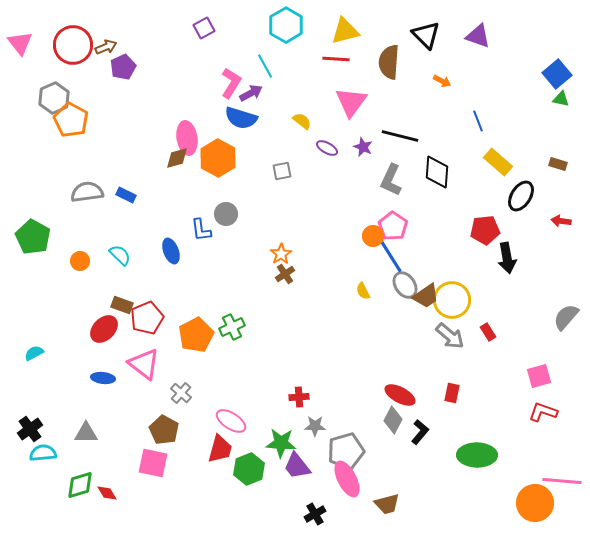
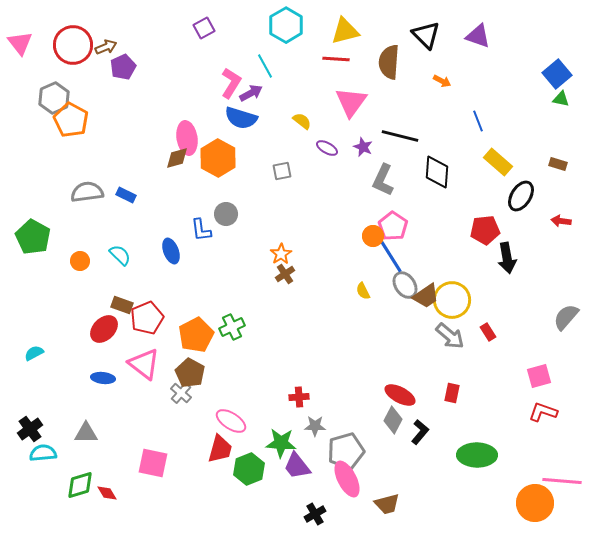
gray L-shape at (391, 180): moved 8 px left
brown pentagon at (164, 430): moved 26 px right, 57 px up
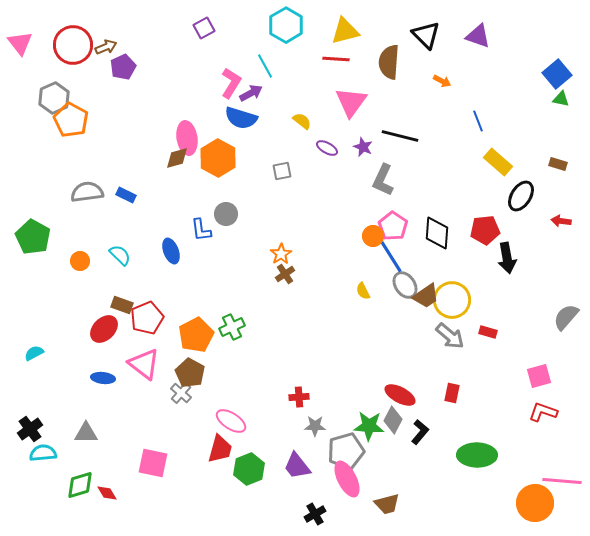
black diamond at (437, 172): moved 61 px down
red rectangle at (488, 332): rotated 42 degrees counterclockwise
green star at (281, 443): moved 88 px right, 17 px up
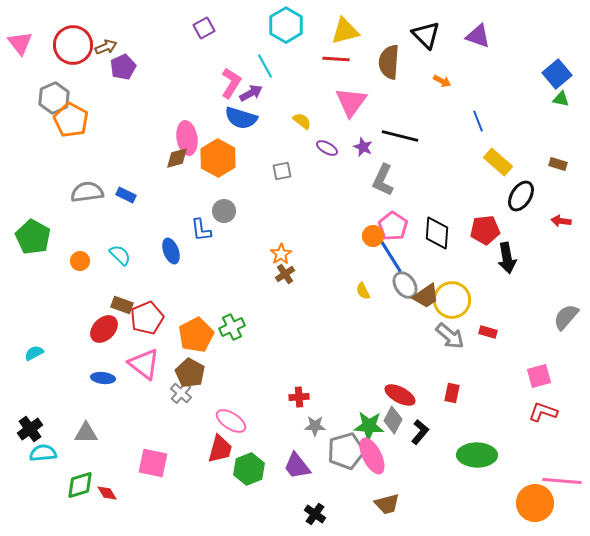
gray circle at (226, 214): moved 2 px left, 3 px up
pink ellipse at (347, 479): moved 25 px right, 23 px up
black cross at (315, 514): rotated 25 degrees counterclockwise
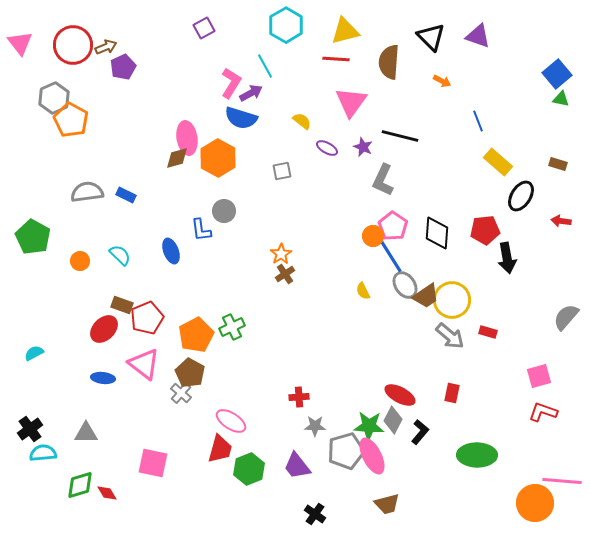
black triangle at (426, 35): moved 5 px right, 2 px down
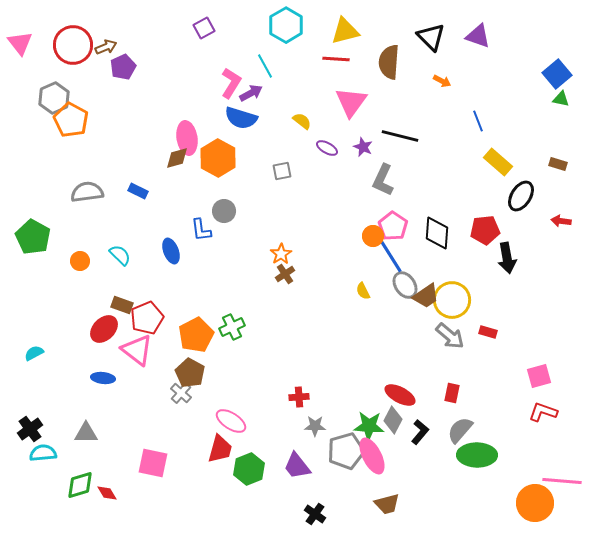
blue rectangle at (126, 195): moved 12 px right, 4 px up
gray semicircle at (566, 317): moved 106 px left, 113 px down
pink triangle at (144, 364): moved 7 px left, 14 px up
